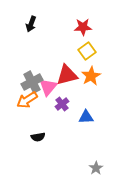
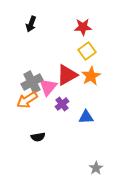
red triangle: rotated 15 degrees counterclockwise
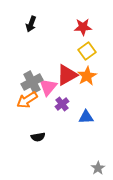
orange star: moved 4 px left
gray star: moved 2 px right
